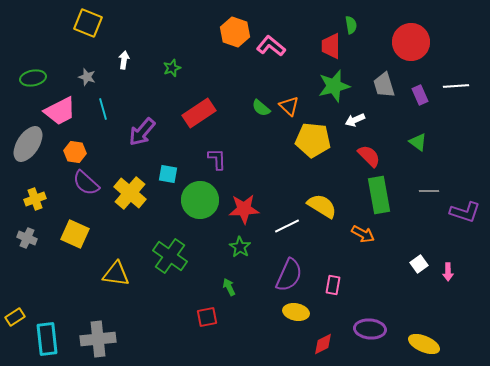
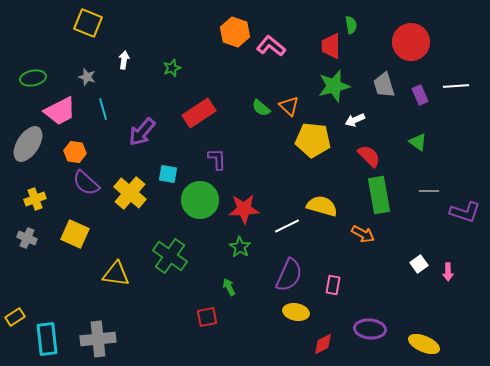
yellow semicircle at (322, 206): rotated 16 degrees counterclockwise
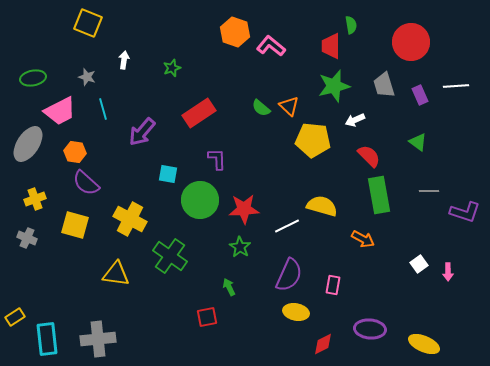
yellow cross at (130, 193): moved 26 px down; rotated 12 degrees counterclockwise
yellow square at (75, 234): moved 9 px up; rotated 8 degrees counterclockwise
orange arrow at (363, 234): moved 5 px down
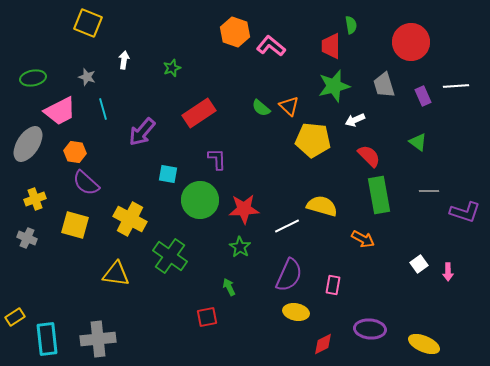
purple rectangle at (420, 95): moved 3 px right, 1 px down
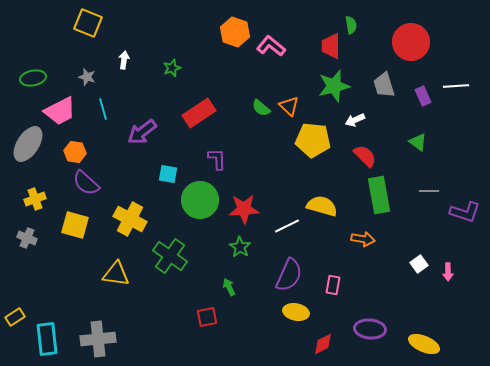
purple arrow at (142, 132): rotated 12 degrees clockwise
red semicircle at (369, 156): moved 4 px left
orange arrow at (363, 239): rotated 20 degrees counterclockwise
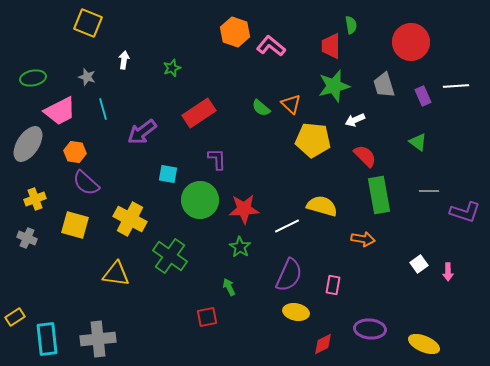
orange triangle at (289, 106): moved 2 px right, 2 px up
